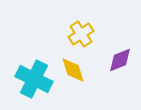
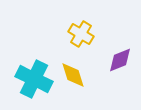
yellow cross: rotated 25 degrees counterclockwise
yellow diamond: moved 5 px down
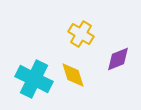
purple diamond: moved 2 px left, 1 px up
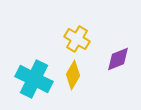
yellow cross: moved 4 px left, 5 px down
yellow diamond: rotated 48 degrees clockwise
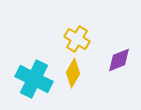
purple diamond: moved 1 px right, 1 px down
yellow diamond: moved 2 px up
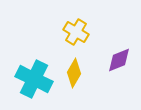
yellow cross: moved 1 px left, 7 px up
yellow diamond: moved 1 px right
